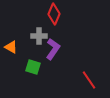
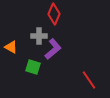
purple L-shape: rotated 15 degrees clockwise
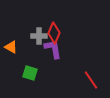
red diamond: moved 19 px down
purple L-shape: rotated 60 degrees counterclockwise
green square: moved 3 px left, 6 px down
red line: moved 2 px right
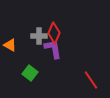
orange triangle: moved 1 px left, 2 px up
green square: rotated 21 degrees clockwise
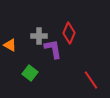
red diamond: moved 15 px right
